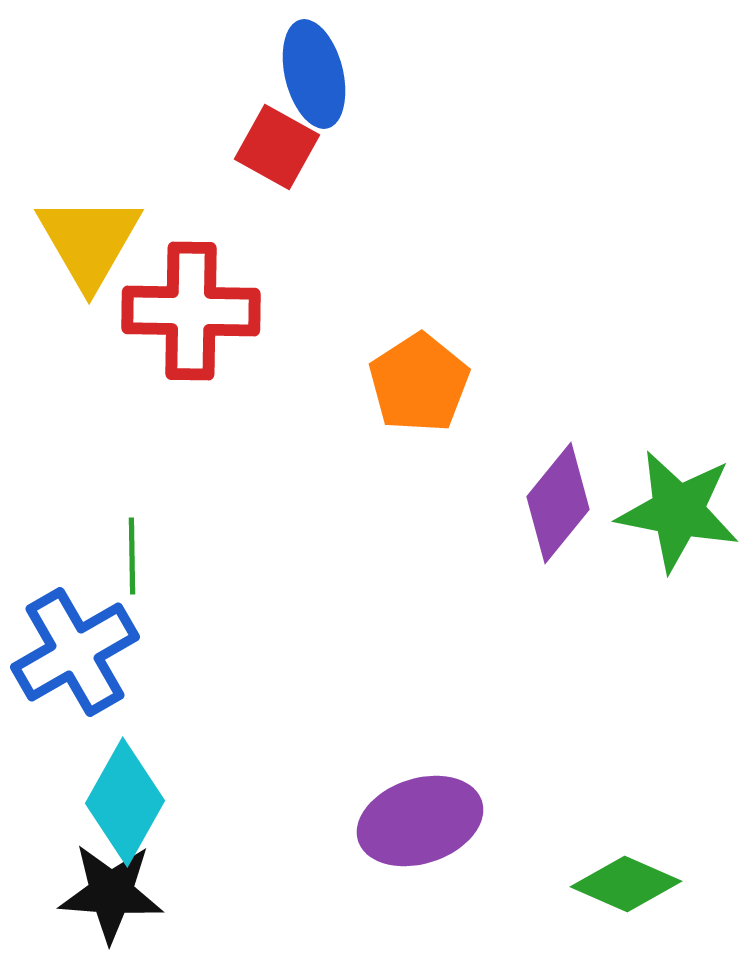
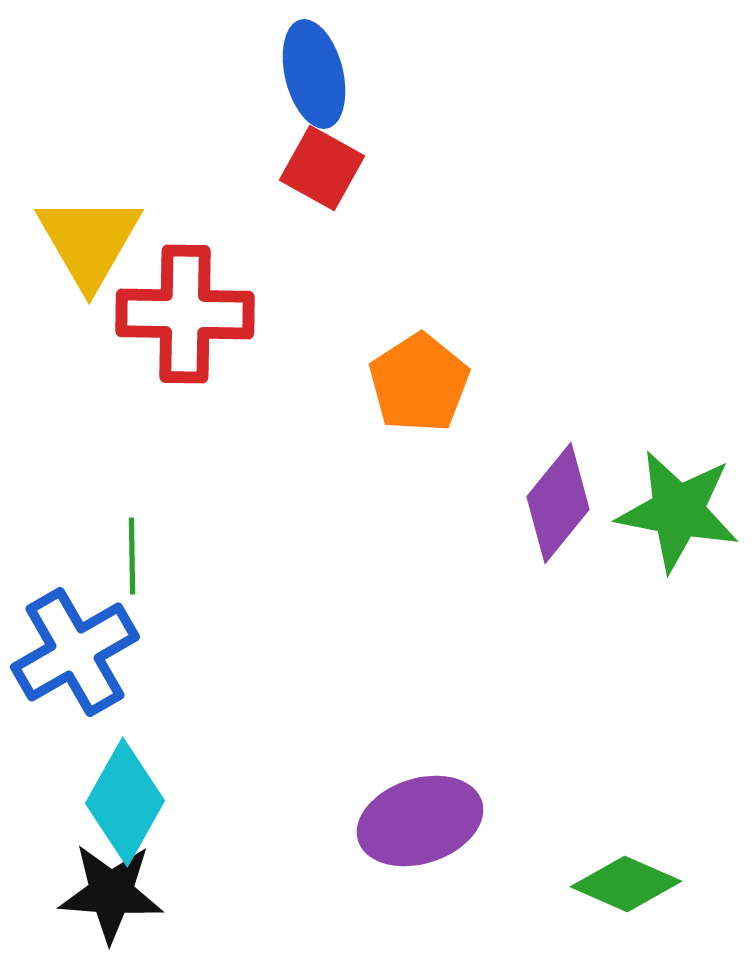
red square: moved 45 px right, 21 px down
red cross: moved 6 px left, 3 px down
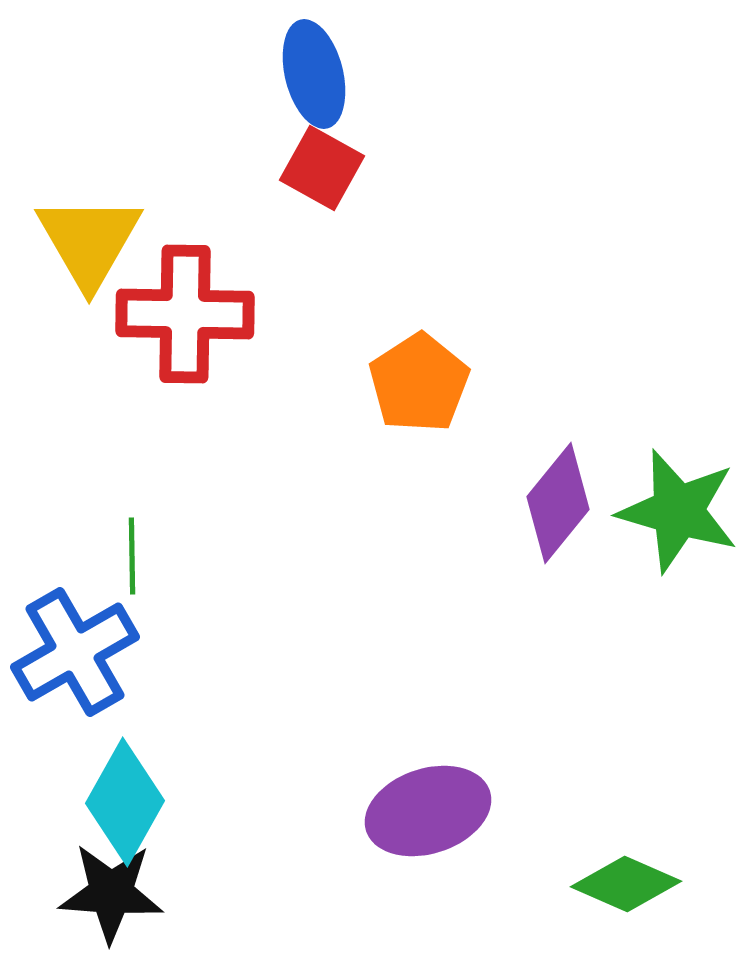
green star: rotated 5 degrees clockwise
purple ellipse: moved 8 px right, 10 px up
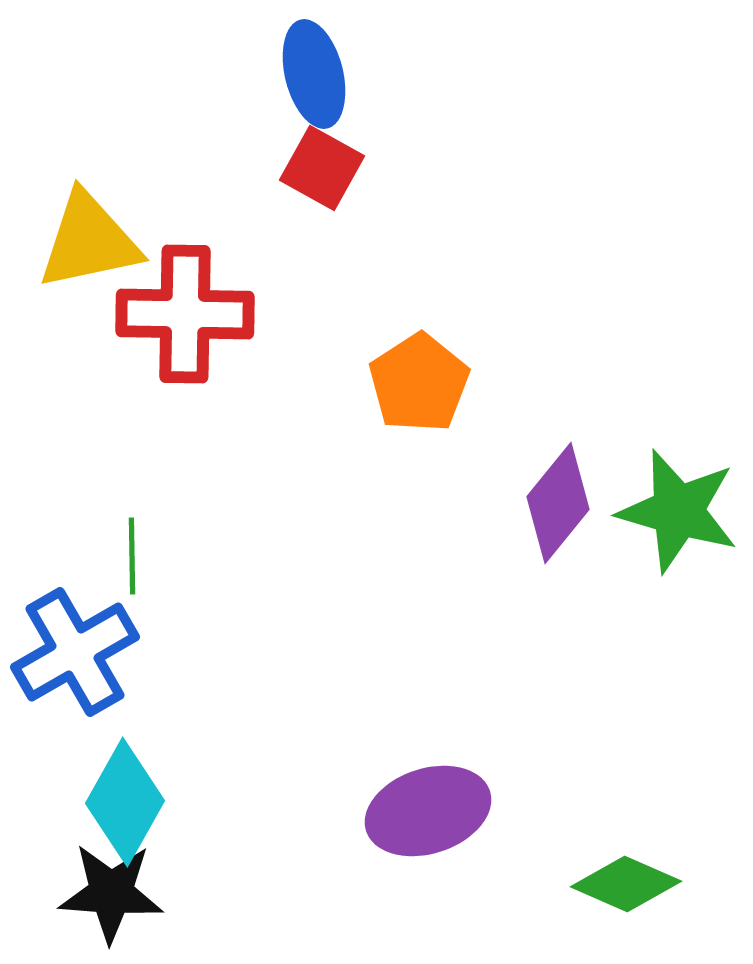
yellow triangle: rotated 48 degrees clockwise
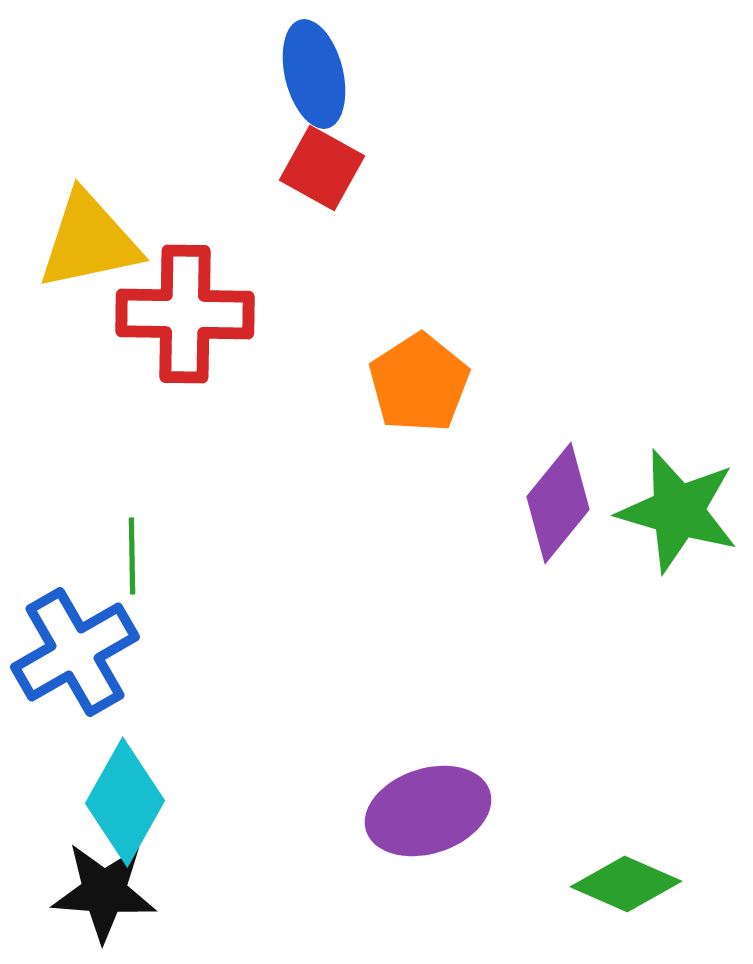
black star: moved 7 px left, 1 px up
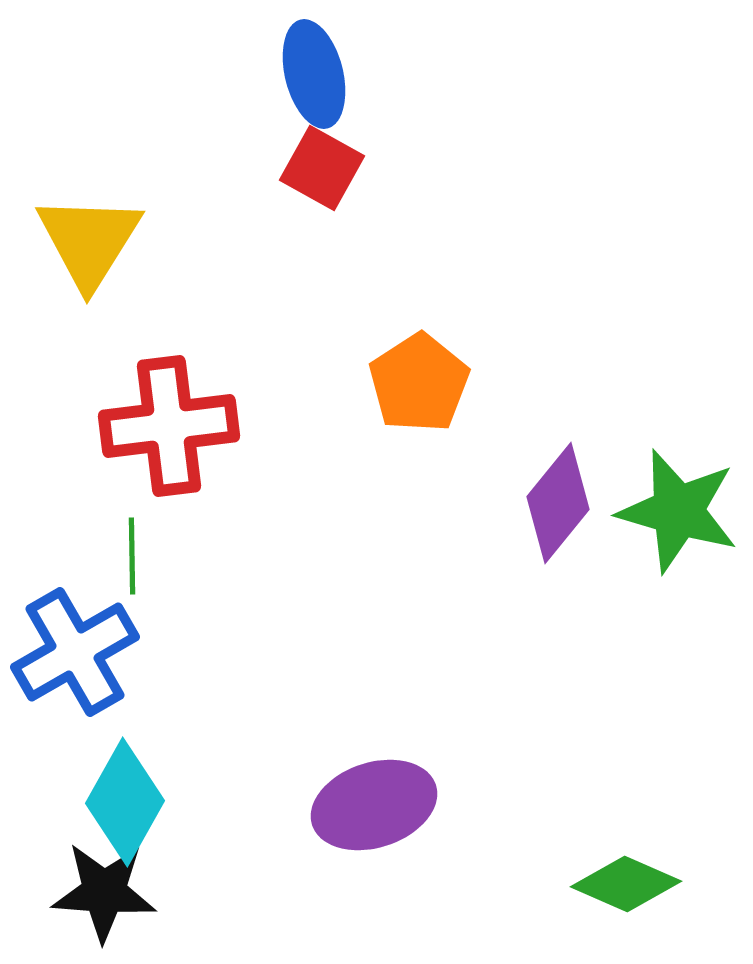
yellow triangle: rotated 46 degrees counterclockwise
red cross: moved 16 px left, 112 px down; rotated 8 degrees counterclockwise
purple ellipse: moved 54 px left, 6 px up
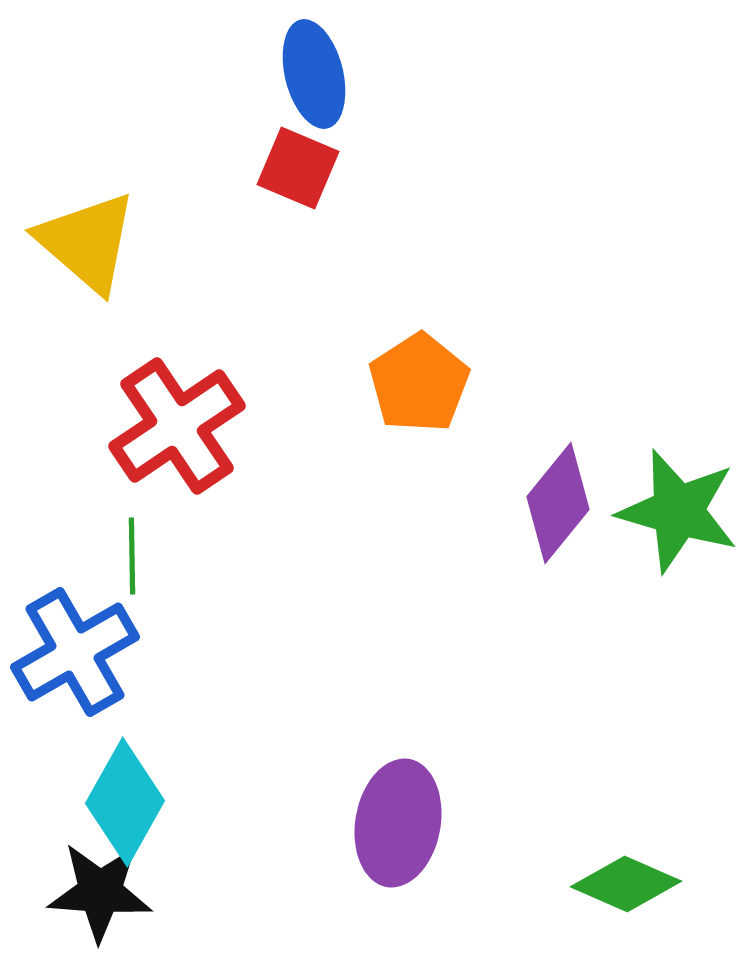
red square: moved 24 px left; rotated 6 degrees counterclockwise
yellow triangle: moved 2 px left, 1 px down; rotated 21 degrees counterclockwise
red cross: moved 8 px right; rotated 27 degrees counterclockwise
purple ellipse: moved 24 px right, 18 px down; rotated 62 degrees counterclockwise
black star: moved 4 px left
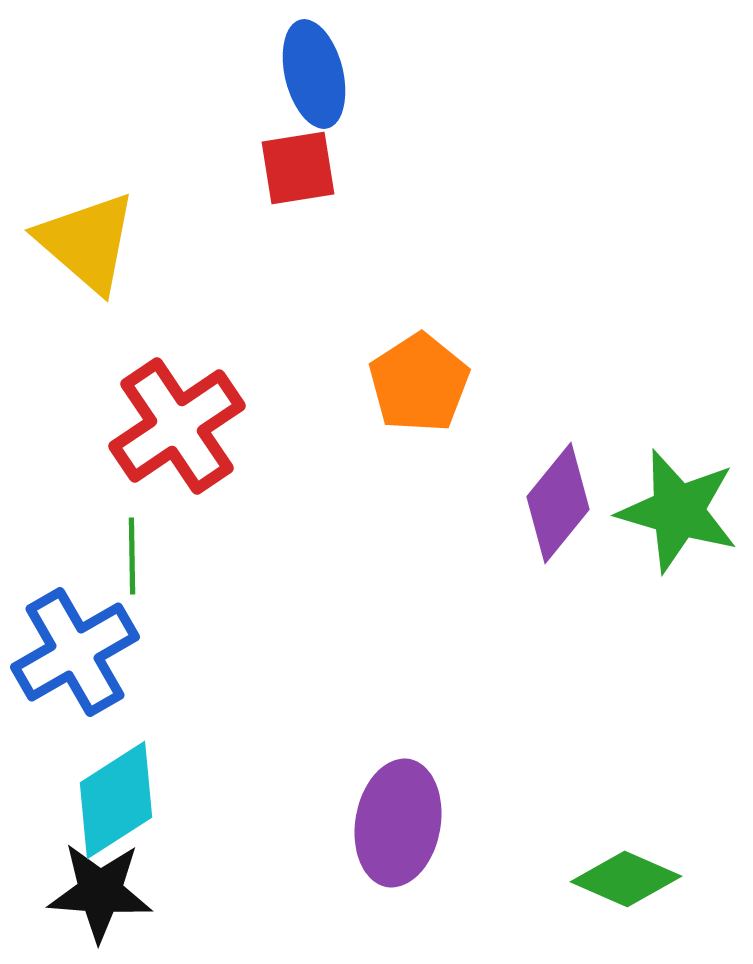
red square: rotated 32 degrees counterclockwise
cyan diamond: moved 9 px left, 2 px up; rotated 28 degrees clockwise
green diamond: moved 5 px up
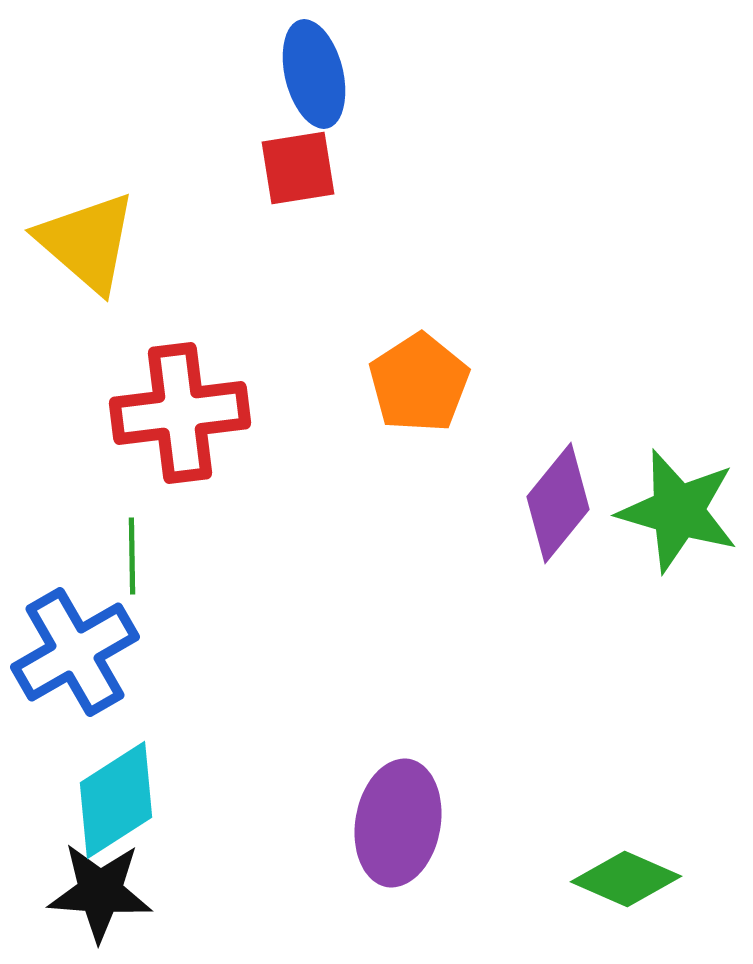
red cross: moved 3 px right, 13 px up; rotated 27 degrees clockwise
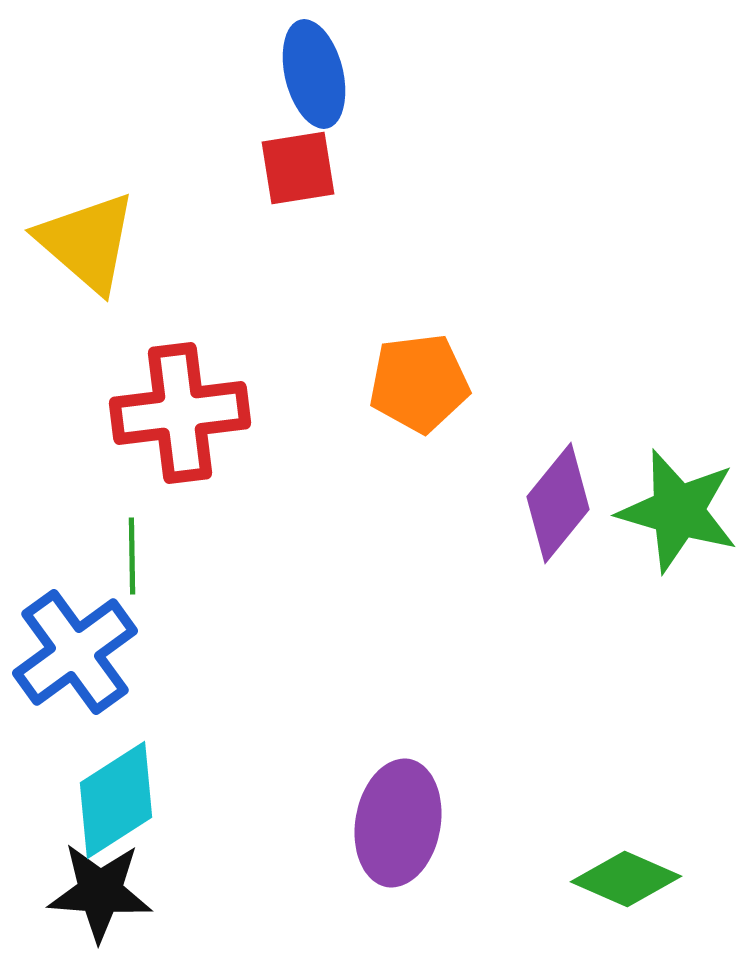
orange pentagon: rotated 26 degrees clockwise
blue cross: rotated 6 degrees counterclockwise
